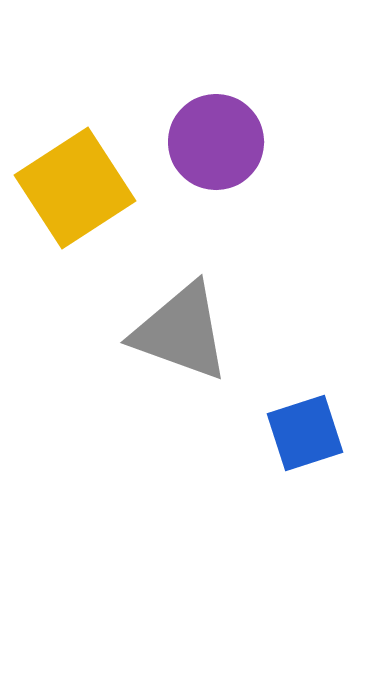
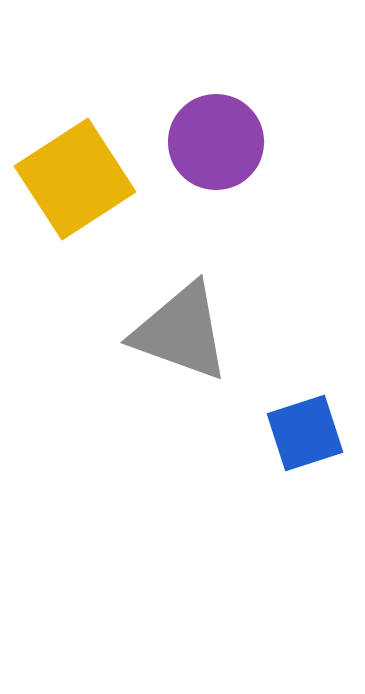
yellow square: moved 9 px up
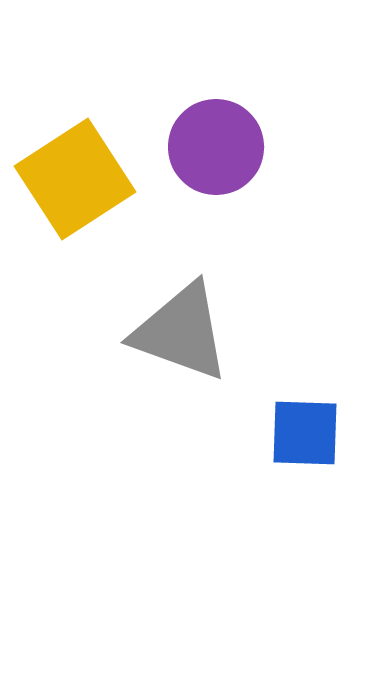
purple circle: moved 5 px down
blue square: rotated 20 degrees clockwise
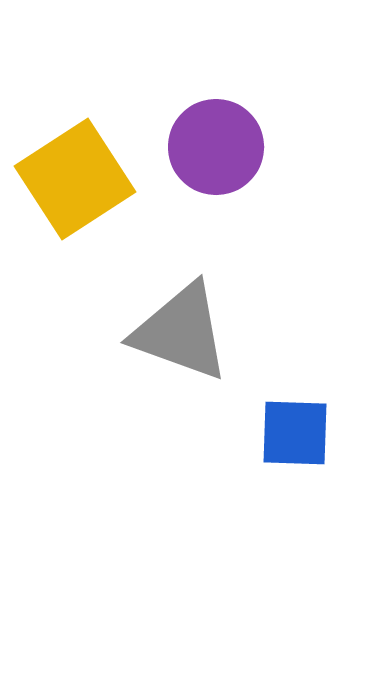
blue square: moved 10 px left
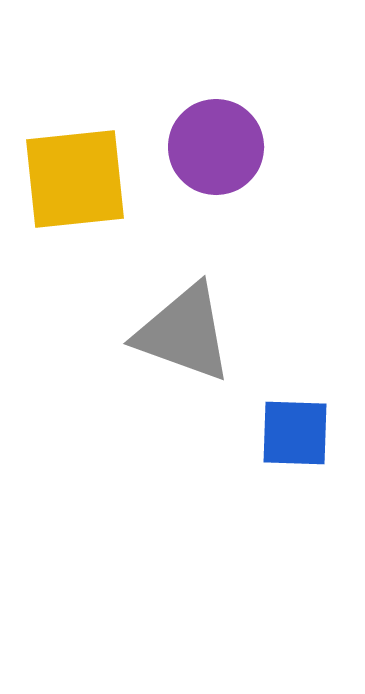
yellow square: rotated 27 degrees clockwise
gray triangle: moved 3 px right, 1 px down
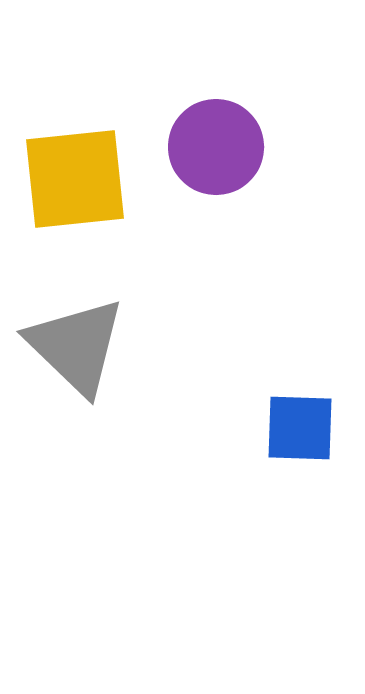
gray triangle: moved 108 px left, 13 px down; rotated 24 degrees clockwise
blue square: moved 5 px right, 5 px up
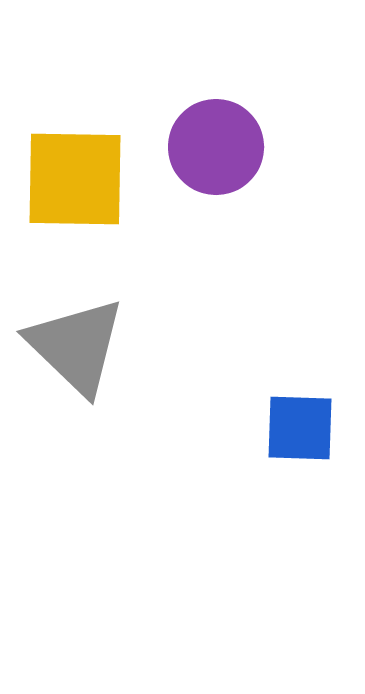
yellow square: rotated 7 degrees clockwise
